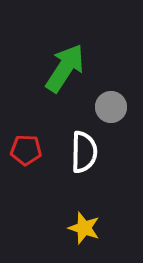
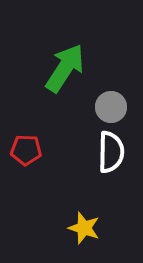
white semicircle: moved 27 px right
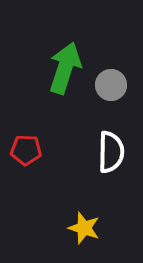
green arrow: rotated 15 degrees counterclockwise
gray circle: moved 22 px up
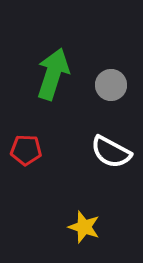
green arrow: moved 12 px left, 6 px down
white semicircle: rotated 117 degrees clockwise
yellow star: moved 1 px up
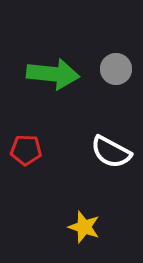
green arrow: rotated 78 degrees clockwise
gray circle: moved 5 px right, 16 px up
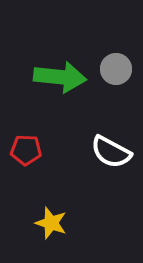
green arrow: moved 7 px right, 3 px down
yellow star: moved 33 px left, 4 px up
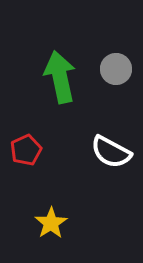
green arrow: rotated 108 degrees counterclockwise
red pentagon: rotated 28 degrees counterclockwise
yellow star: rotated 20 degrees clockwise
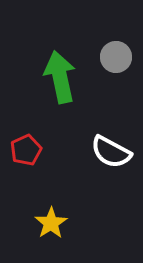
gray circle: moved 12 px up
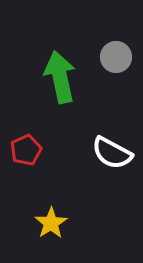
white semicircle: moved 1 px right, 1 px down
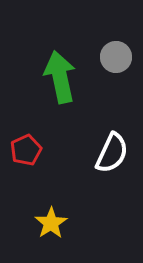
white semicircle: rotated 93 degrees counterclockwise
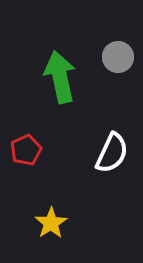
gray circle: moved 2 px right
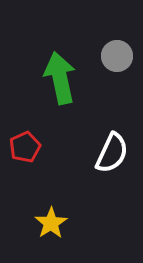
gray circle: moved 1 px left, 1 px up
green arrow: moved 1 px down
red pentagon: moved 1 px left, 3 px up
